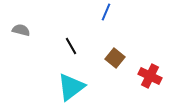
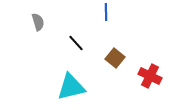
blue line: rotated 24 degrees counterclockwise
gray semicircle: moved 17 px right, 8 px up; rotated 60 degrees clockwise
black line: moved 5 px right, 3 px up; rotated 12 degrees counterclockwise
cyan triangle: rotated 24 degrees clockwise
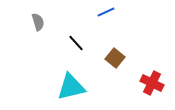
blue line: rotated 66 degrees clockwise
red cross: moved 2 px right, 7 px down
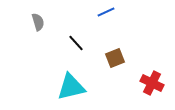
brown square: rotated 30 degrees clockwise
